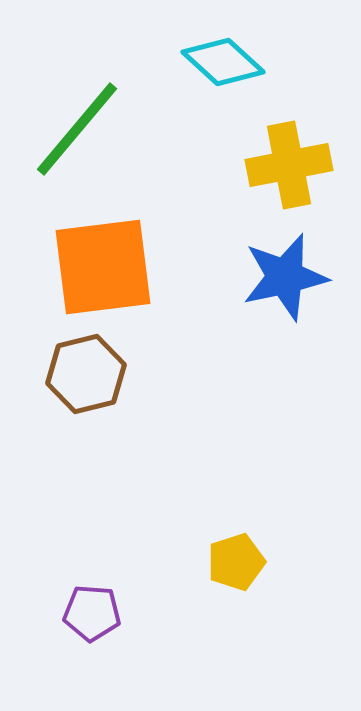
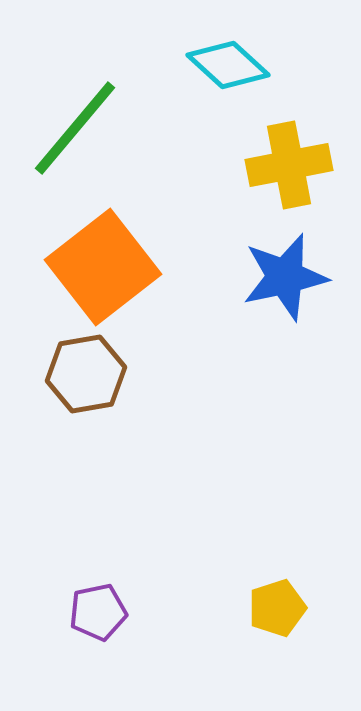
cyan diamond: moved 5 px right, 3 px down
green line: moved 2 px left, 1 px up
orange square: rotated 31 degrees counterclockwise
brown hexagon: rotated 4 degrees clockwise
yellow pentagon: moved 41 px right, 46 px down
purple pentagon: moved 6 px right, 1 px up; rotated 16 degrees counterclockwise
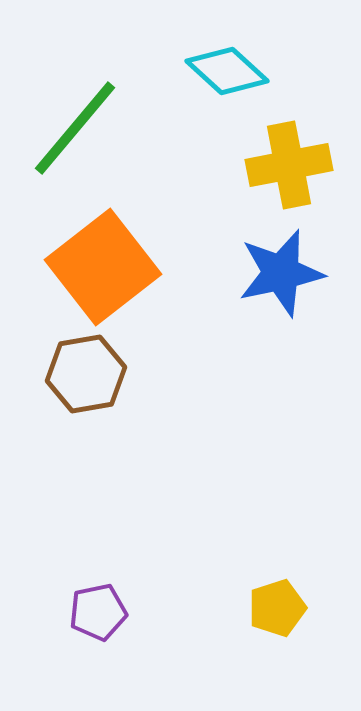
cyan diamond: moved 1 px left, 6 px down
blue star: moved 4 px left, 4 px up
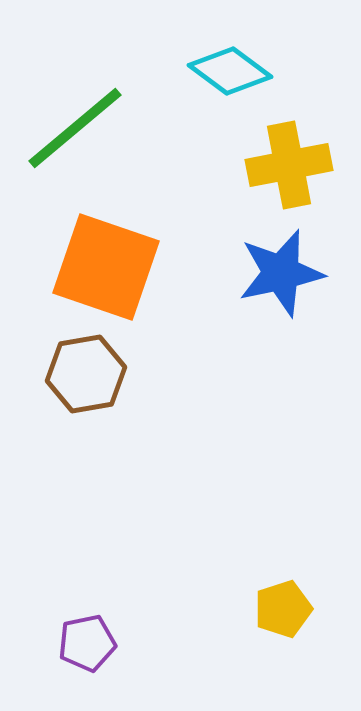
cyan diamond: moved 3 px right; rotated 6 degrees counterclockwise
green line: rotated 10 degrees clockwise
orange square: moved 3 px right; rotated 33 degrees counterclockwise
yellow pentagon: moved 6 px right, 1 px down
purple pentagon: moved 11 px left, 31 px down
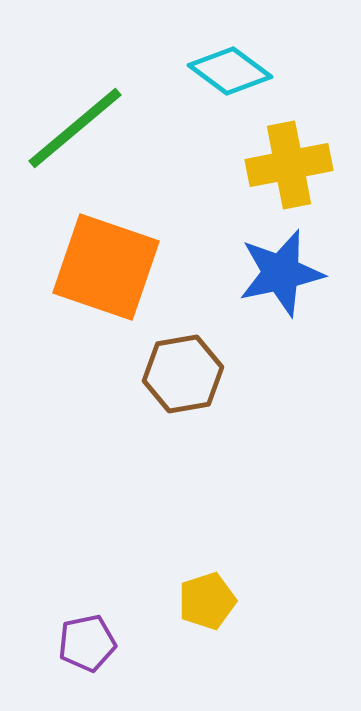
brown hexagon: moved 97 px right
yellow pentagon: moved 76 px left, 8 px up
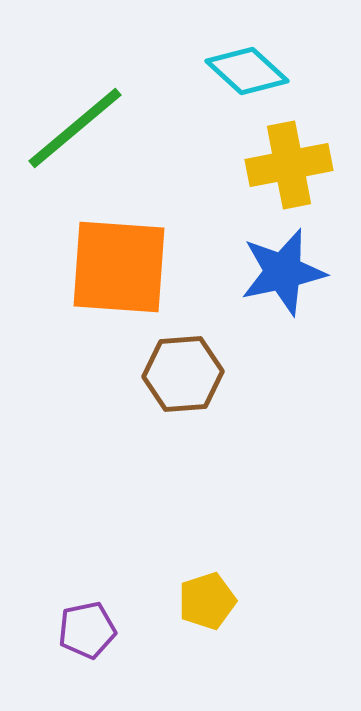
cyan diamond: moved 17 px right; rotated 6 degrees clockwise
orange square: moved 13 px right; rotated 15 degrees counterclockwise
blue star: moved 2 px right, 1 px up
brown hexagon: rotated 6 degrees clockwise
purple pentagon: moved 13 px up
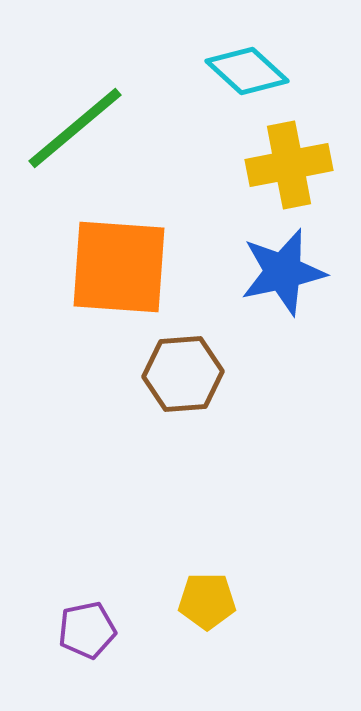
yellow pentagon: rotated 18 degrees clockwise
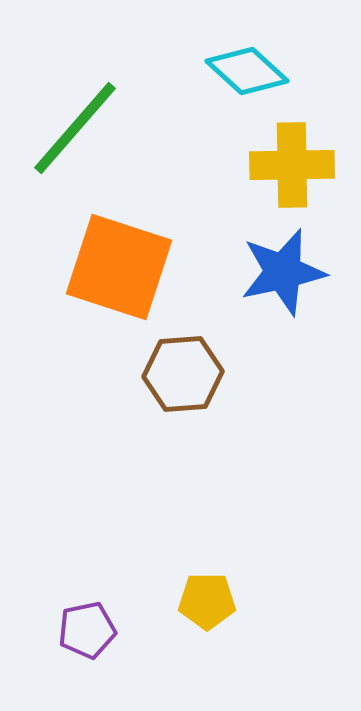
green line: rotated 9 degrees counterclockwise
yellow cross: moved 3 px right; rotated 10 degrees clockwise
orange square: rotated 14 degrees clockwise
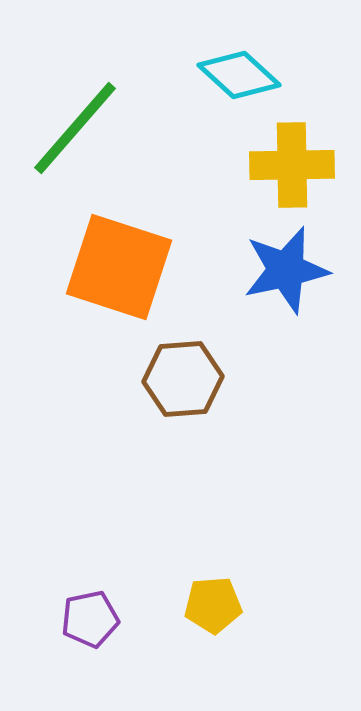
cyan diamond: moved 8 px left, 4 px down
blue star: moved 3 px right, 2 px up
brown hexagon: moved 5 px down
yellow pentagon: moved 6 px right, 4 px down; rotated 4 degrees counterclockwise
purple pentagon: moved 3 px right, 11 px up
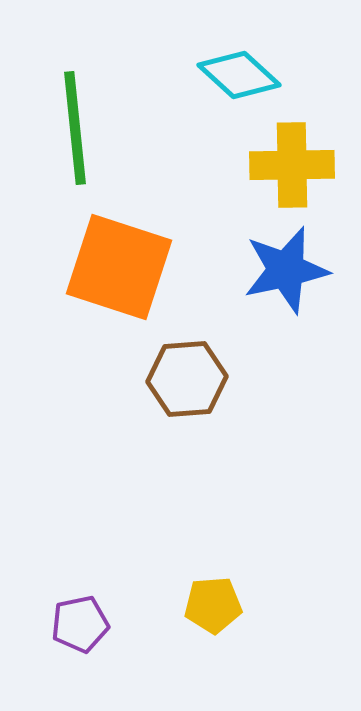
green line: rotated 47 degrees counterclockwise
brown hexagon: moved 4 px right
purple pentagon: moved 10 px left, 5 px down
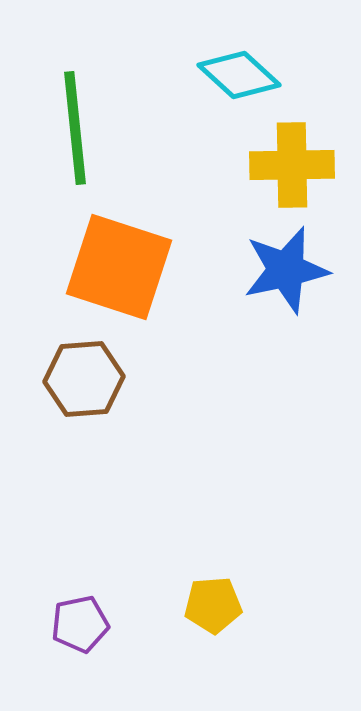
brown hexagon: moved 103 px left
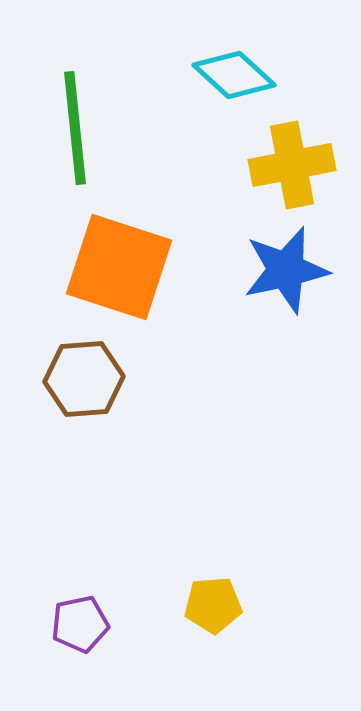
cyan diamond: moved 5 px left
yellow cross: rotated 10 degrees counterclockwise
